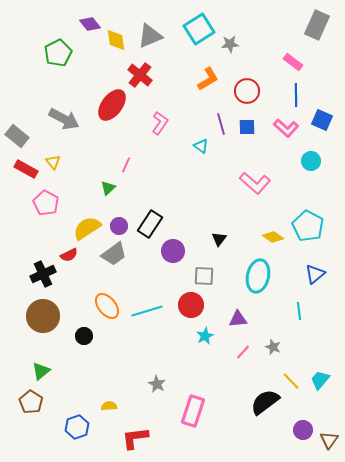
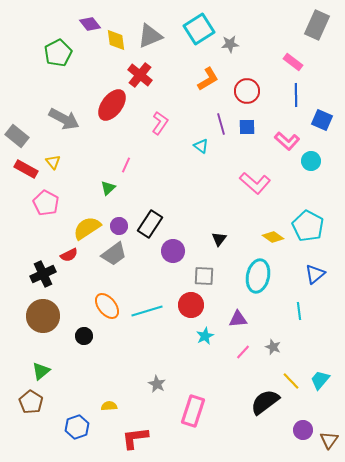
pink L-shape at (286, 128): moved 1 px right, 13 px down
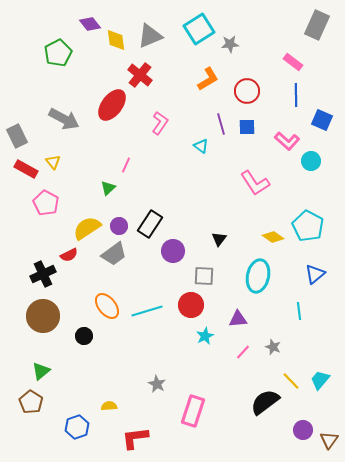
gray rectangle at (17, 136): rotated 25 degrees clockwise
pink L-shape at (255, 183): rotated 16 degrees clockwise
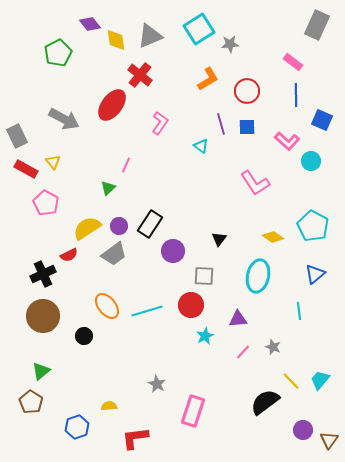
cyan pentagon at (308, 226): moved 5 px right
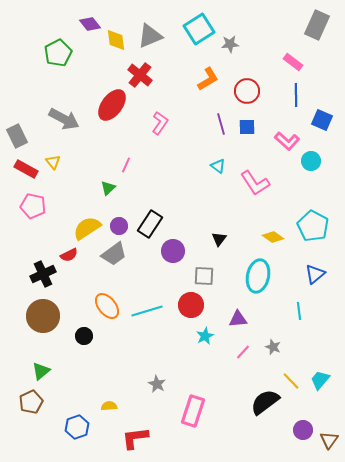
cyan triangle at (201, 146): moved 17 px right, 20 px down
pink pentagon at (46, 203): moved 13 px left, 3 px down; rotated 15 degrees counterclockwise
brown pentagon at (31, 402): rotated 15 degrees clockwise
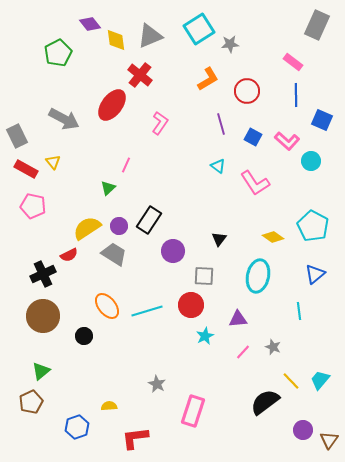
blue square at (247, 127): moved 6 px right, 10 px down; rotated 30 degrees clockwise
black rectangle at (150, 224): moved 1 px left, 4 px up
gray trapezoid at (114, 254): rotated 112 degrees counterclockwise
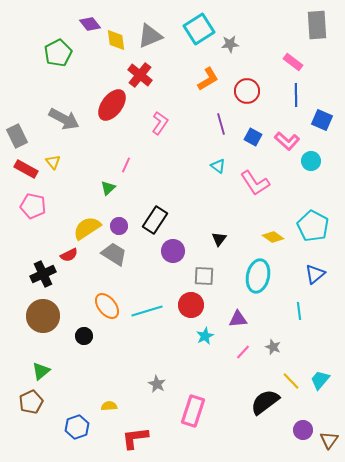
gray rectangle at (317, 25): rotated 28 degrees counterclockwise
black rectangle at (149, 220): moved 6 px right
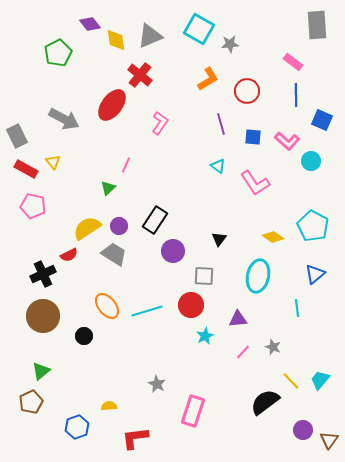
cyan square at (199, 29): rotated 28 degrees counterclockwise
blue square at (253, 137): rotated 24 degrees counterclockwise
cyan line at (299, 311): moved 2 px left, 3 px up
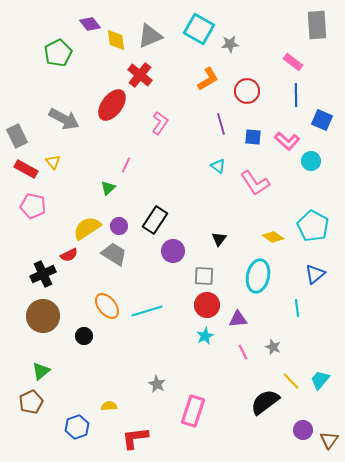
red circle at (191, 305): moved 16 px right
pink line at (243, 352): rotated 70 degrees counterclockwise
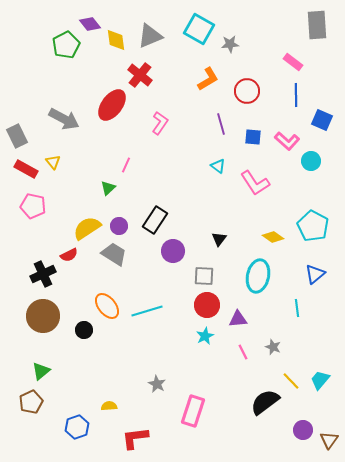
green pentagon at (58, 53): moved 8 px right, 8 px up
black circle at (84, 336): moved 6 px up
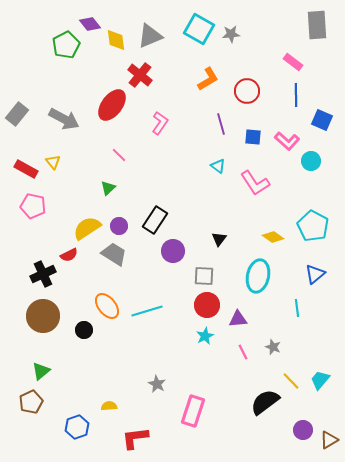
gray star at (230, 44): moved 1 px right, 10 px up
gray rectangle at (17, 136): moved 22 px up; rotated 65 degrees clockwise
pink line at (126, 165): moved 7 px left, 10 px up; rotated 70 degrees counterclockwise
brown triangle at (329, 440): rotated 24 degrees clockwise
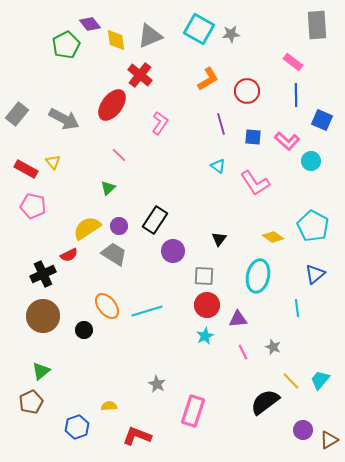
red L-shape at (135, 438): moved 2 px right, 2 px up; rotated 28 degrees clockwise
